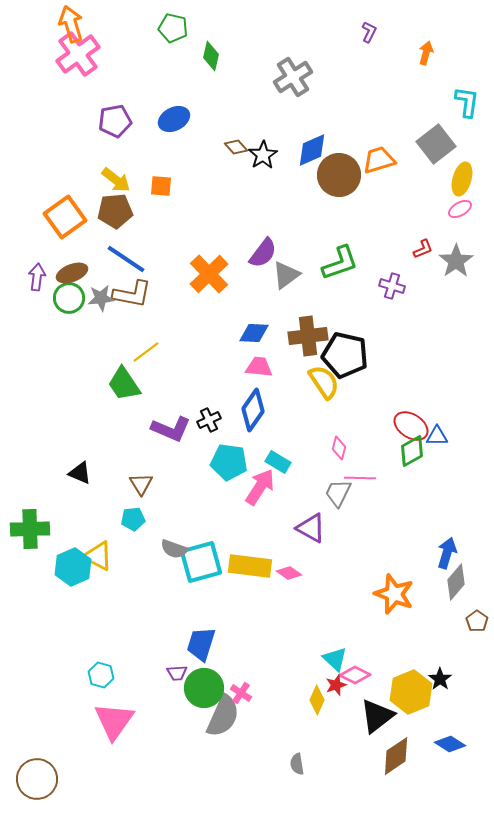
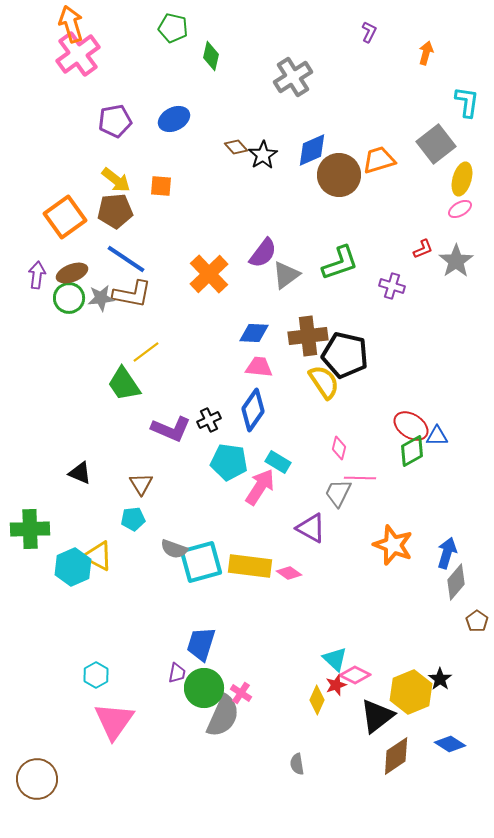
purple arrow at (37, 277): moved 2 px up
orange star at (394, 594): moved 1 px left, 49 px up
purple trapezoid at (177, 673): rotated 75 degrees counterclockwise
cyan hexagon at (101, 675): moved 5 px left; rotated 15 degrees clockwise
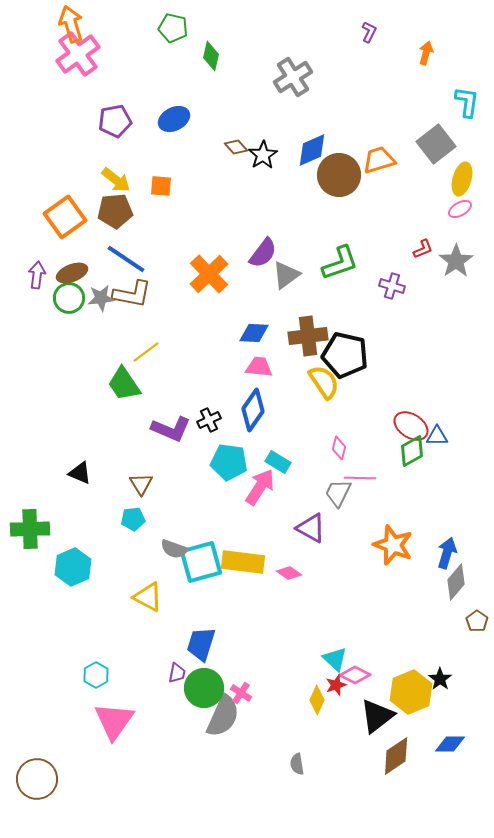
yellow triangle at (98, 556): moved 50 px right, 41 px down
yellow rectangle at (250, 566): moved 7 px left, 4 px up
blue diamond at (450, 744): rotated 32 degrees counterclockwise
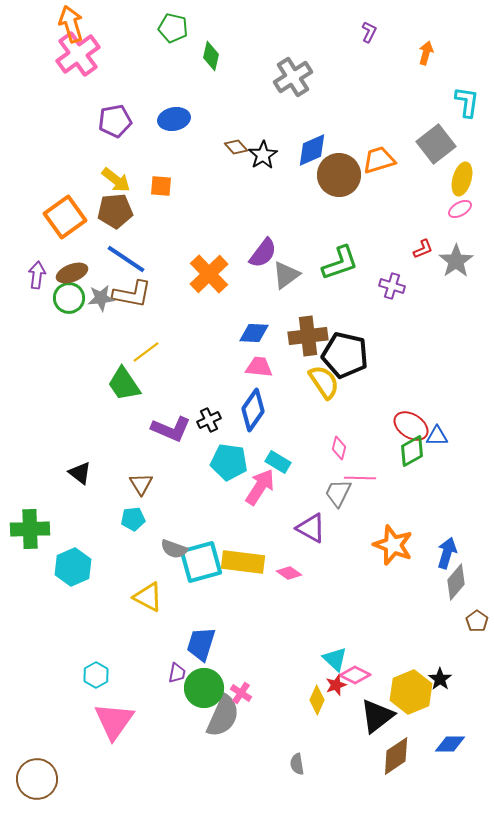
blue ellipse at (174, 119): rotated 16 degrees clockwise
black triangle at (80, 473): rotated 15 degrees clockwise
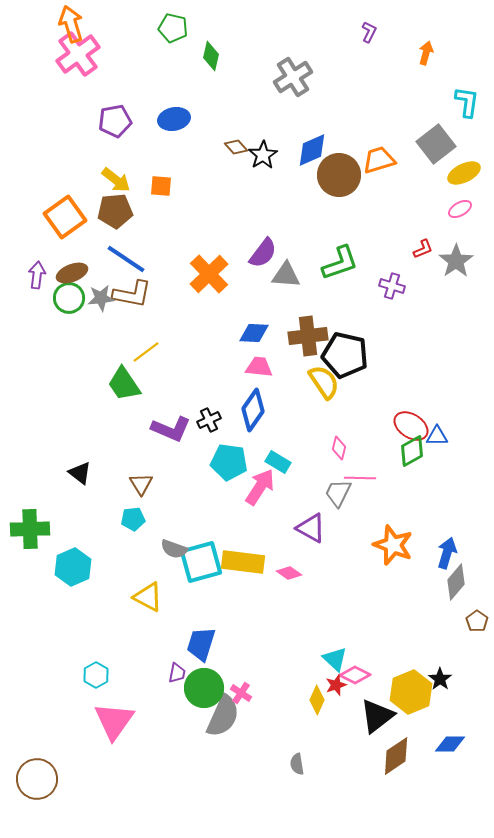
yellow ellipse at (462, 179): moved 2 px right, 6 px up; rotated 48 degrees clockwise
gray triangle at (286, 275): rotated 40 degrees clockwise
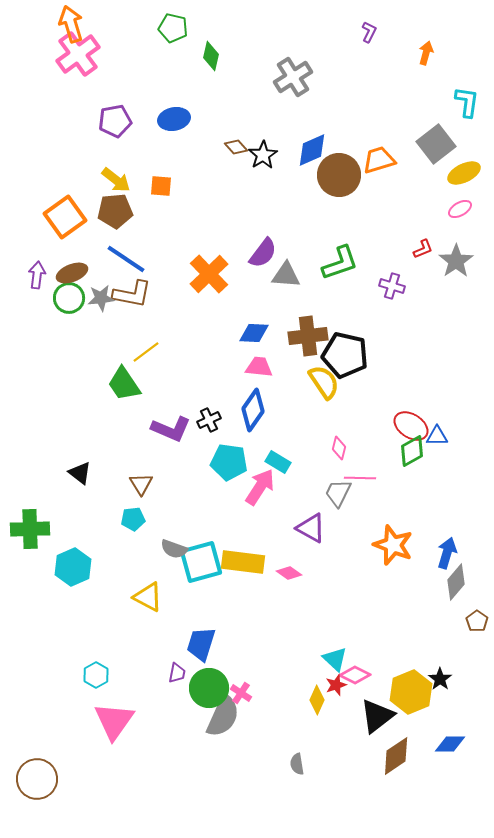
green circle at (204, 688): moved 5 px right
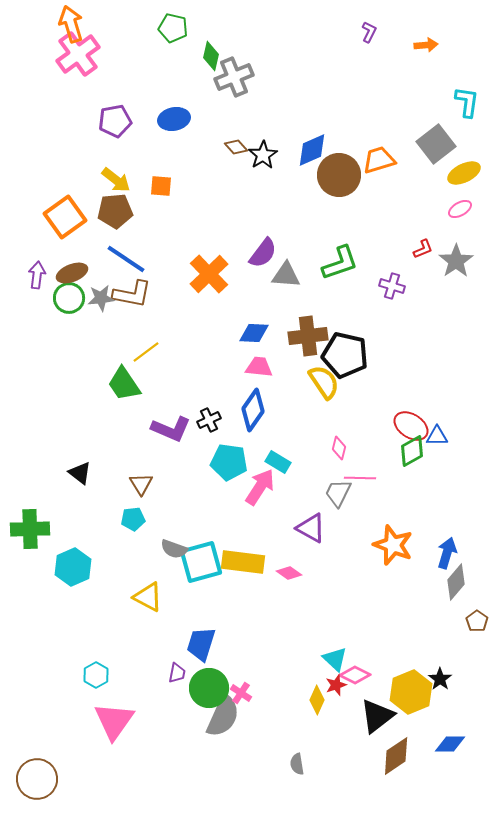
orange arrow at (426, 53): moved 8 px up; rotated 70 degrees clockwise
gray cross at (293, 77): moved 59 px left; rotated 9 degrees clockwise
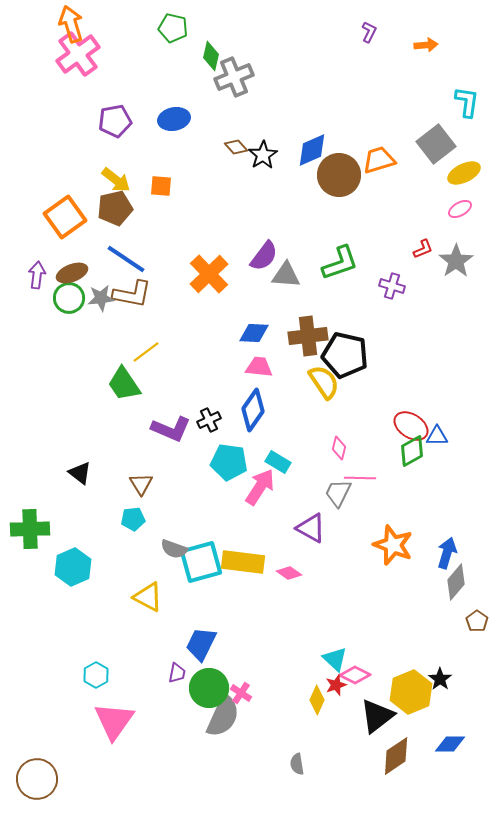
brown pentagon at (115, 211): moved 3 px up; rotated 8 degrees counterclockwise
purple semicircle at (263, 253): moved 1 px right, 3 px down
blue trapezoid at (201, 644): rotated 9 degrees clockwise
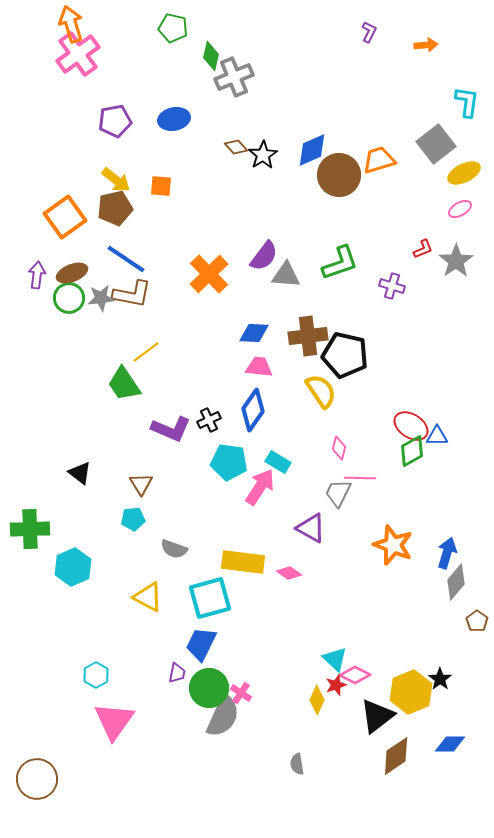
yellow semicircle at (324, 382): moved 3 px left, 9 px down
cyan square at (201, 562): moved 9 px right, 36 px down
